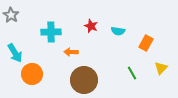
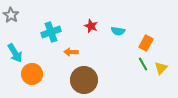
cyan cross: rotated 18 degrees counterclockwise
green line: moved 11 px right, 9 px up
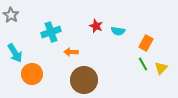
red star: moved 5 px right
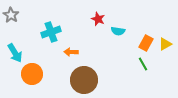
red star: moved 2 px right, 7 px up
yellow triangle: moved 4 px right, 24 px up; rotated 16 degrees clockwise
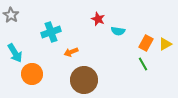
orange arrow: rotated 24 degrees counterclockwise
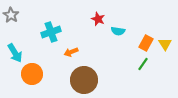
yellow triangle: rotated 32 degrees counterclockwise
green line: rotated 64 degrees clockwise
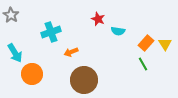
orange rectangle: rotated 14 degrees clockwise
green line: rotated 64 degrees counterclockwise
